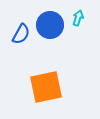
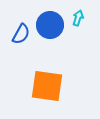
orange square: moved 1 px right, 1 px up; rotated 20 degrees clockwise
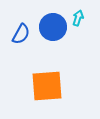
blue circle: moved 3 px right, 2 px down
orange square: rotated 12 degrees counterclockwise
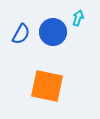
blue circle: moved 5 px down
orange square: rotated 16 degrees clockwise
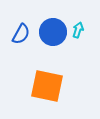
cyan arrow: moved 12 px down
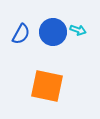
cyan arrow: rotated 91 degrees clockwise
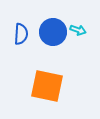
blue semicircle: rotated 25 degrees counterclockwise
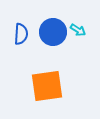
cyan arrow: rotated 14 degrees clockwise
orange square: rotated 20 degrees counterclockwise
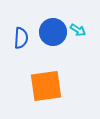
blue semicircle: moved 4 px down
orange square: moved 1 px left
